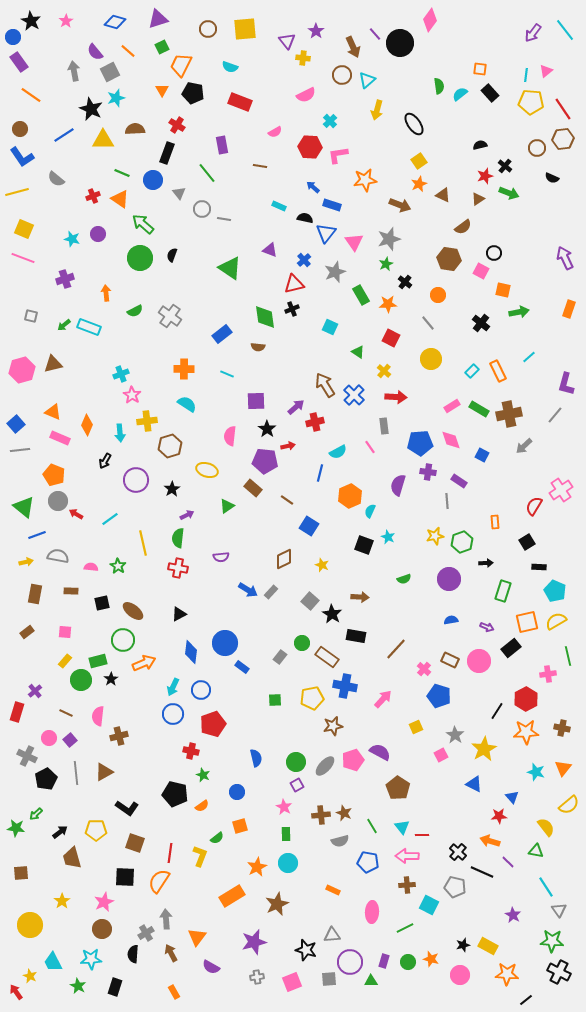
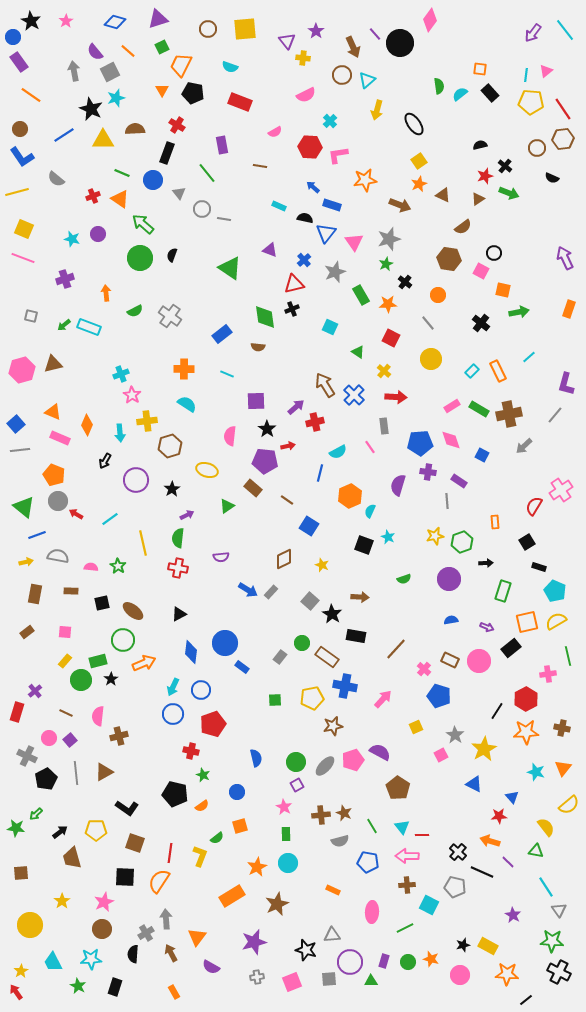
black rectangle at (539, 567): rotated 16 degrees clockwise
yellow star at (30, 976): moved 9 px left, 5 px up; rotated 16 degrees clockwise
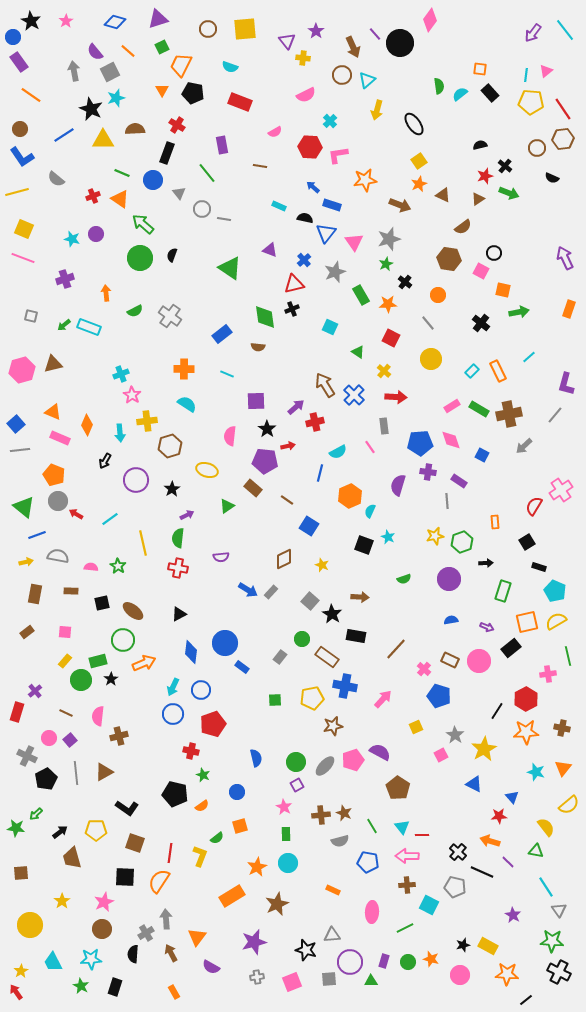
purple circle at (98, 234): moved 2 px left
green circle at (302, 643): moved 4 px up
green star at (78, 986): moved 3 px right
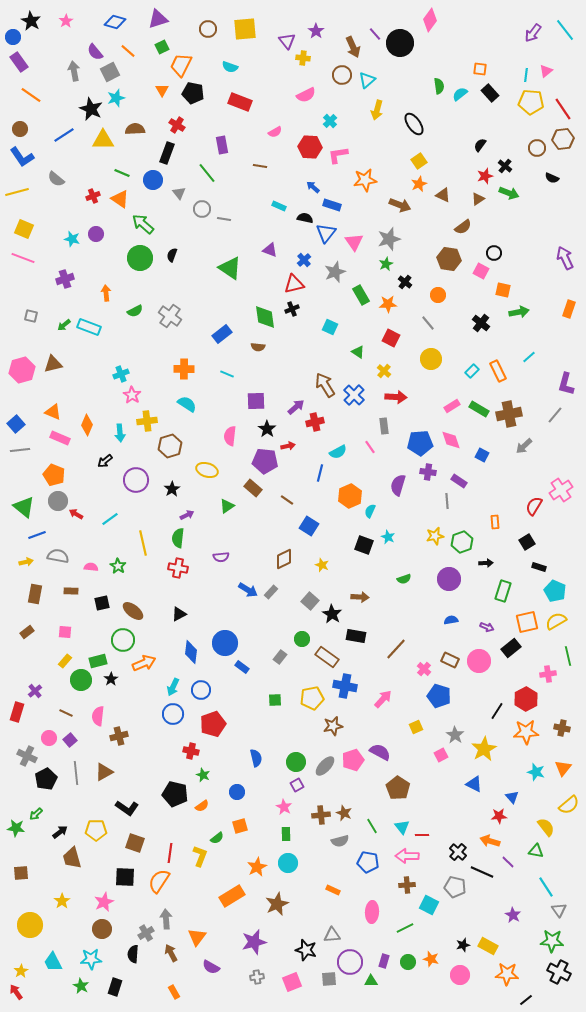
black semicircle at (480, 145): rotated 40 degrees counterclockwise
black arrow at (105, 461): rotated 21 degrees clockwise
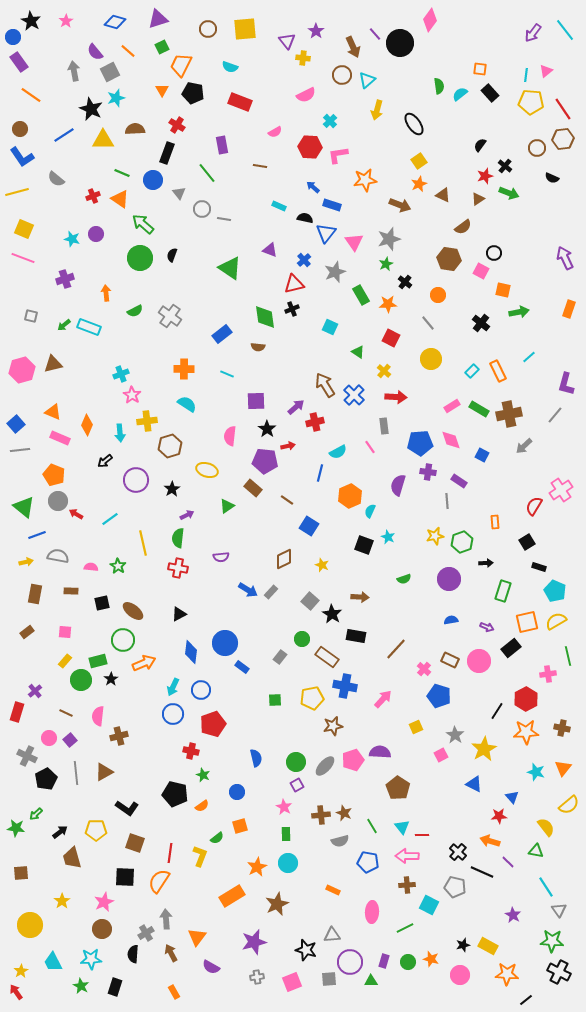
purple semicircle at (380, 752): rotated 25 degrees counterclockwise
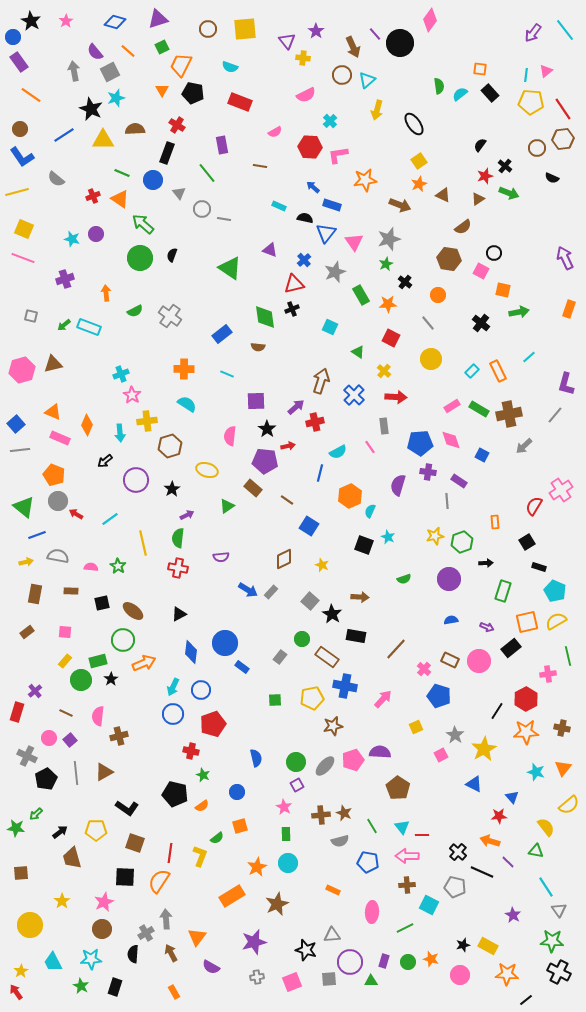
brown arrow at (325, 385): moved 4 px left, 4 px up; rotated 50 degrees clockwise
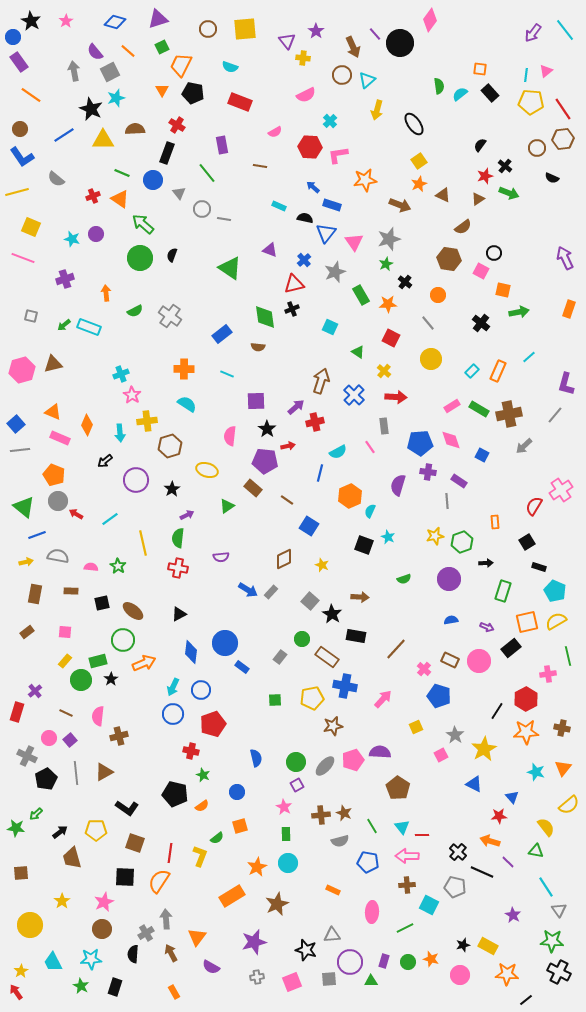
yellow square at (24, 229): moved 7 px right, 2 px up
orange rectangle at (498, 371): rotated 50 degrees clockwise
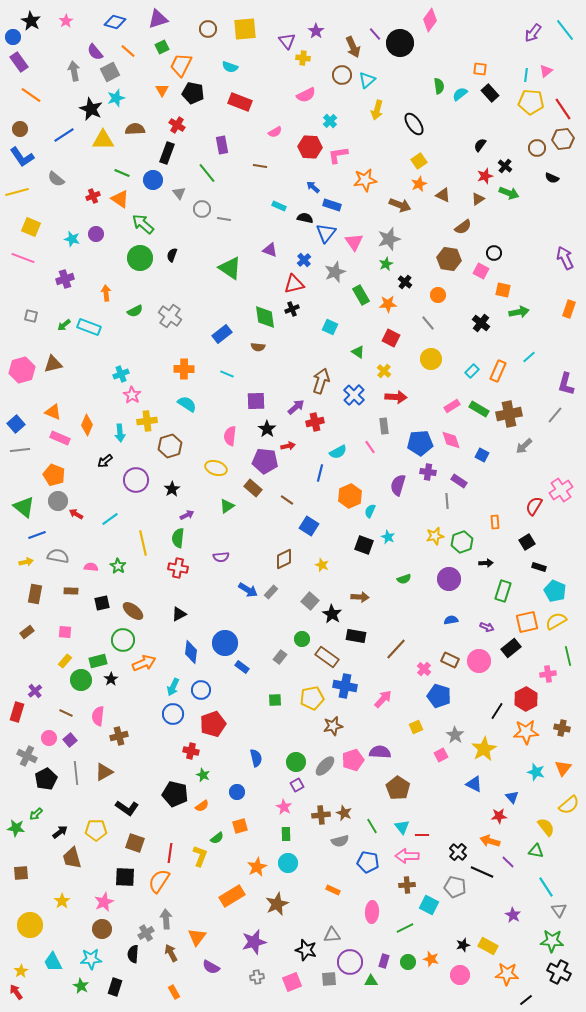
yellow ellipse at (207, 470): moved 9 px right, 2 px up
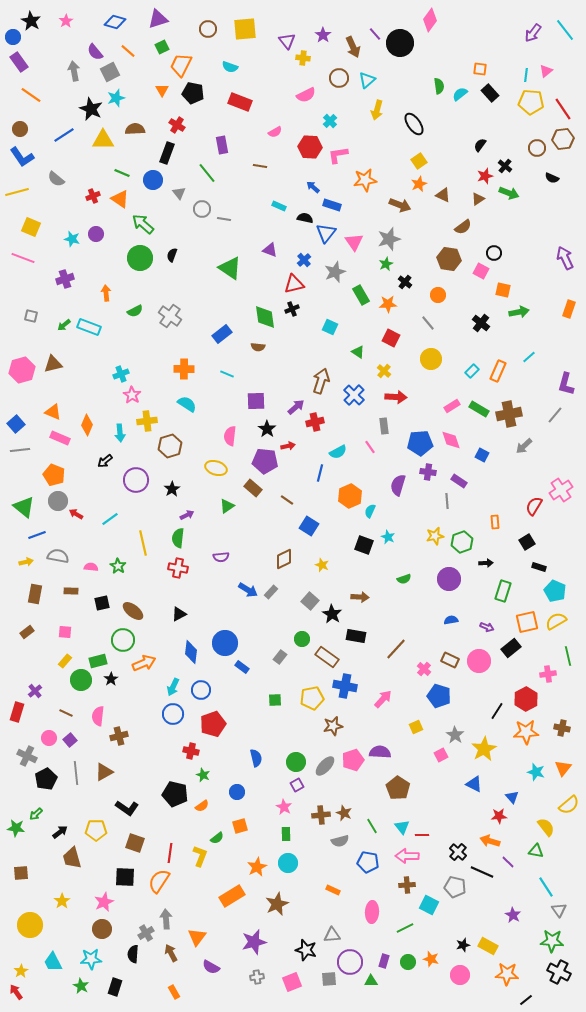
purple star at (316, 31): moved 7 px right, 4 px down
brown circle at (342, 75): moved 3 px left, 3 px down
